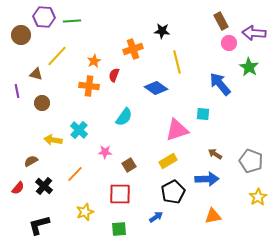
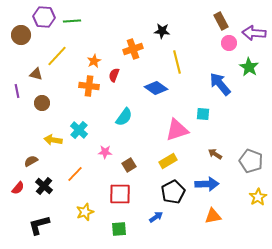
blue arrow at (207, 179): moved 5 px down
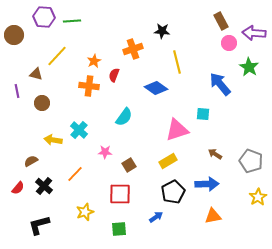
brown circle at (21, 35): moved 7 px left
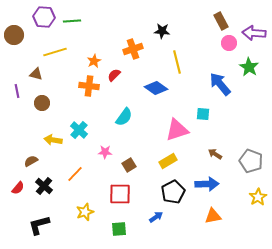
yellow line at (57, 56): moved 2 px left, 4 px up; rotated 30 degrees clockwise
red semicircle at (114, 75): rotated 24 degrees clockwise
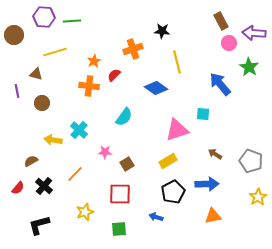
brown square at (129, 165): moved 2 px left, 1 px up
blue arrow at (156, 217): rotated 128 degrees counterclockwise
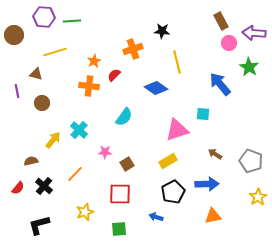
yellow arrow at (53, 140): rotated 120 degrees clockwise
brown semicircle at (31, 161): rotated 16 degrees clockwise
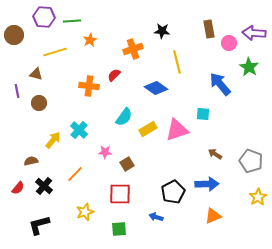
brown rectangle at (221, 21): moved 12 px left, 8 px down; rotated 18 degrees clockwise
orange star at (94, 61): moved 4 px left, 21 px up
brown circle at (42, 103): moved 3 px left
yellow rectangle at (168, 161): moved 20 px left, 32 px up
orange triangle at (213, 216): rotated 12 degrees counterclockwise
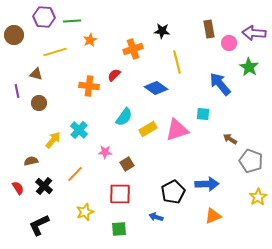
brown arrow at (215, 154): moved 15 px right, 15 px up
red semicircle at (18, 188): rotated 72 degrees counterclockwise
black L-shape at (39, 225): rotated 10 degrees counterclockwise
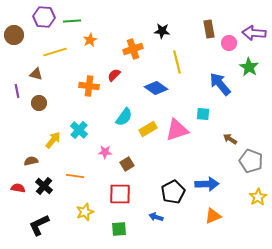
orange line at (75, 174): moved 2 px down; rotated 54 degrees clockwise
red semicircle at (18, 188): rotated 48 degrees counterclockwise
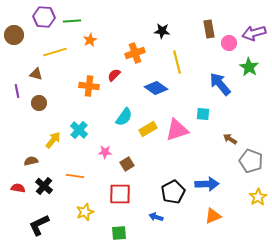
purple arrow at (254, 33): rotated 20 degrees counterclockwise
orange cross at (133, 49): moved 2 px right, 4 px down
green square at (119, 229): moved 4 px down
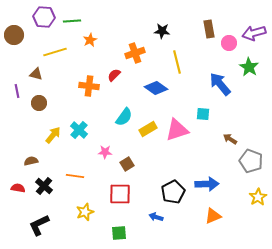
yellow arrow at (53, 140): moved 5 px up
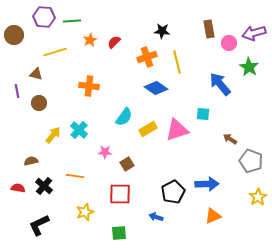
orange cross at (135, 53): moved 12 px right, 4 px down
red semicircle at (114, 75): moved 33 px up
